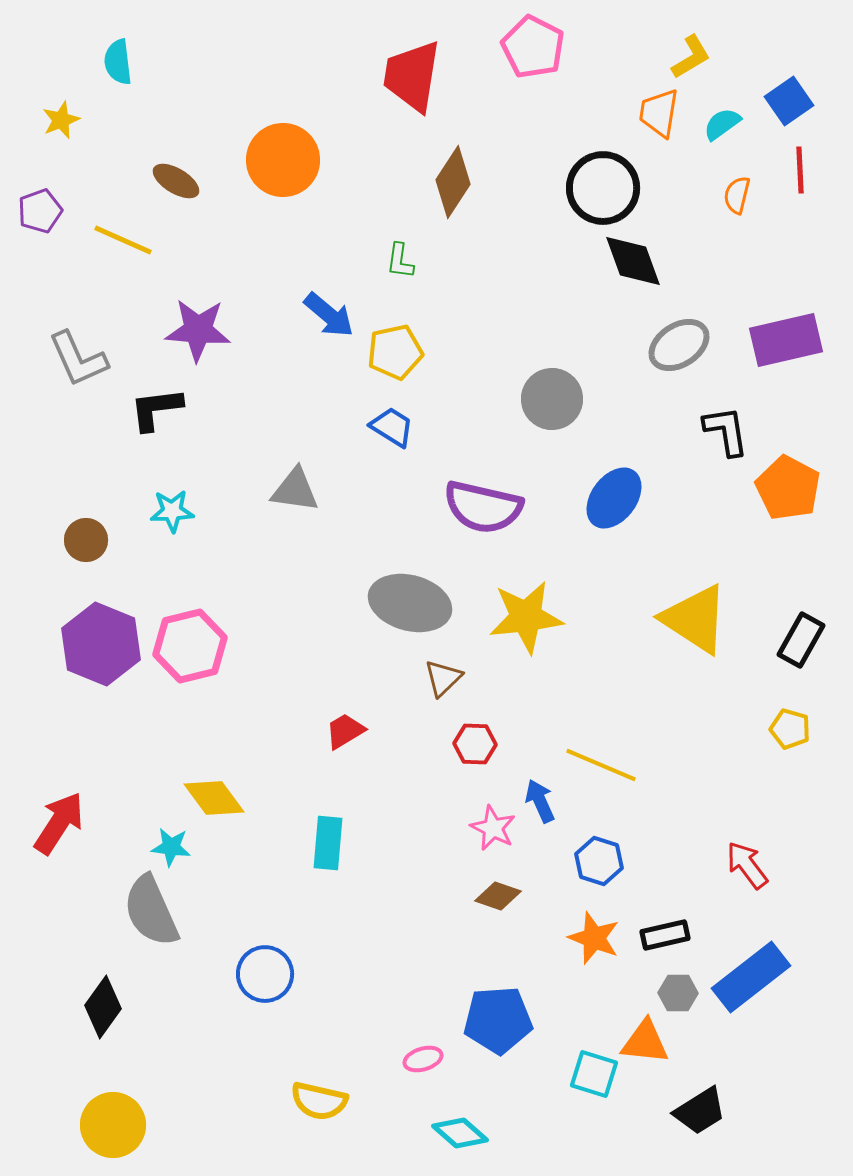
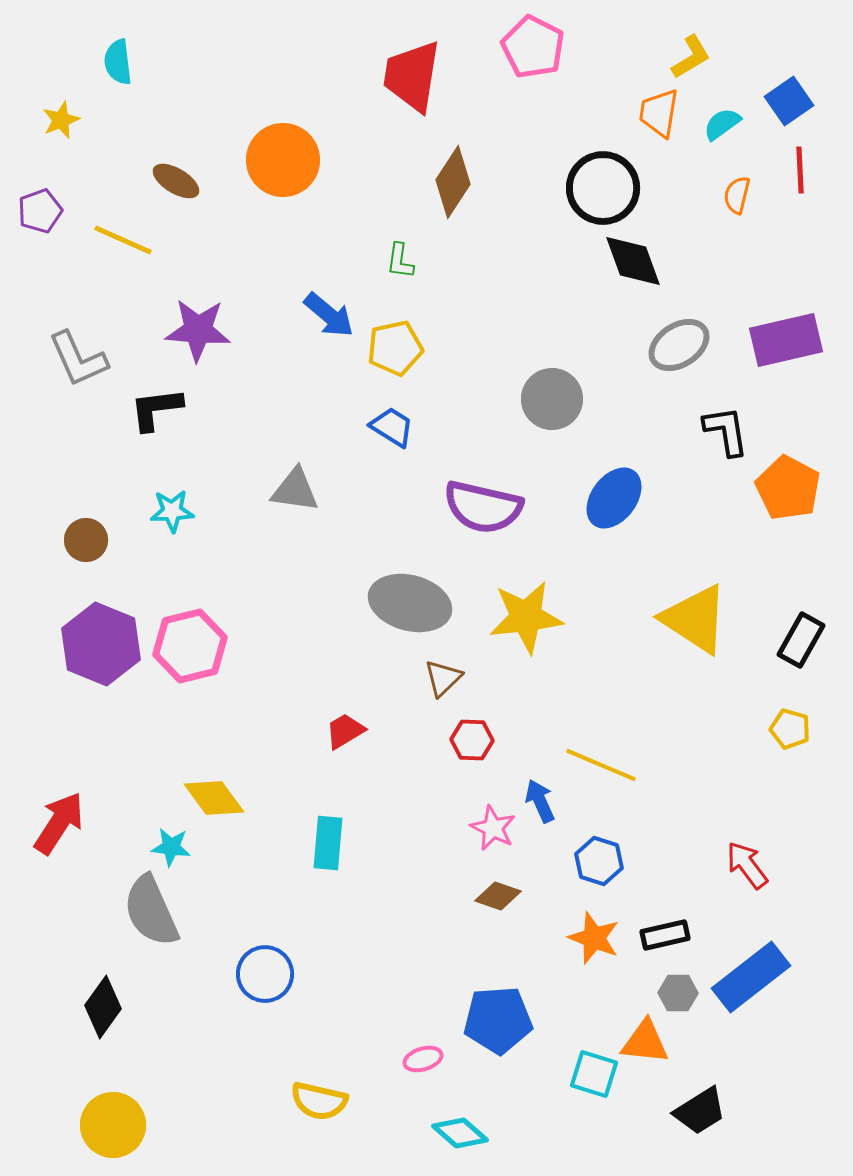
yellow pentagon at (395, 352): moved 4 px up
red hexagon at (475, 744): moved 3 px left, 4 px up
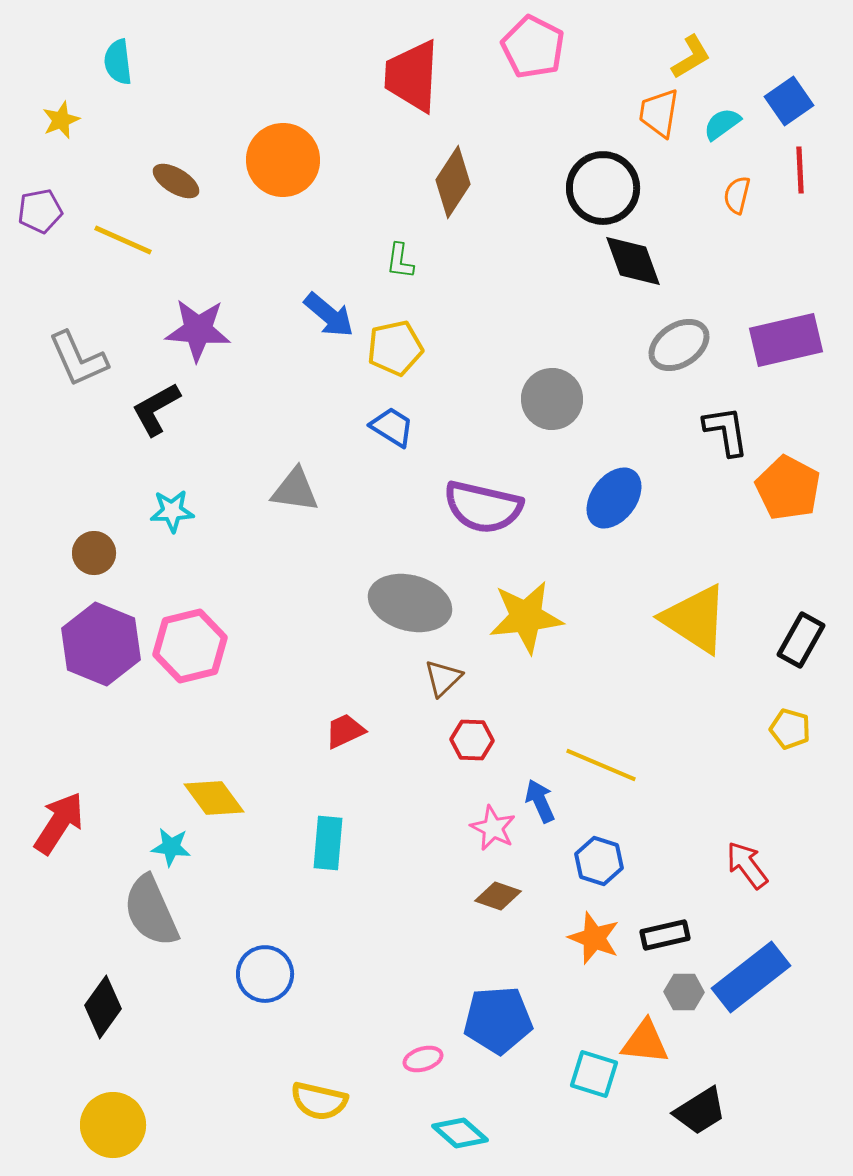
red trapezoid at (412, 76): rotated 6 degrees counterclockwise
purple pentagon at (40, 211): rotated 9 degrees clockwise
black L-shape at (156, 409): rotated 22 degrees counterclockwise
brown circle at (86, 540): moved 8 px right, 13 px down
red trapezoid at (345, 731): rotated 6 degrees clockwise
gray hexagon at (678, 993): moved 6 px right, 1 px up
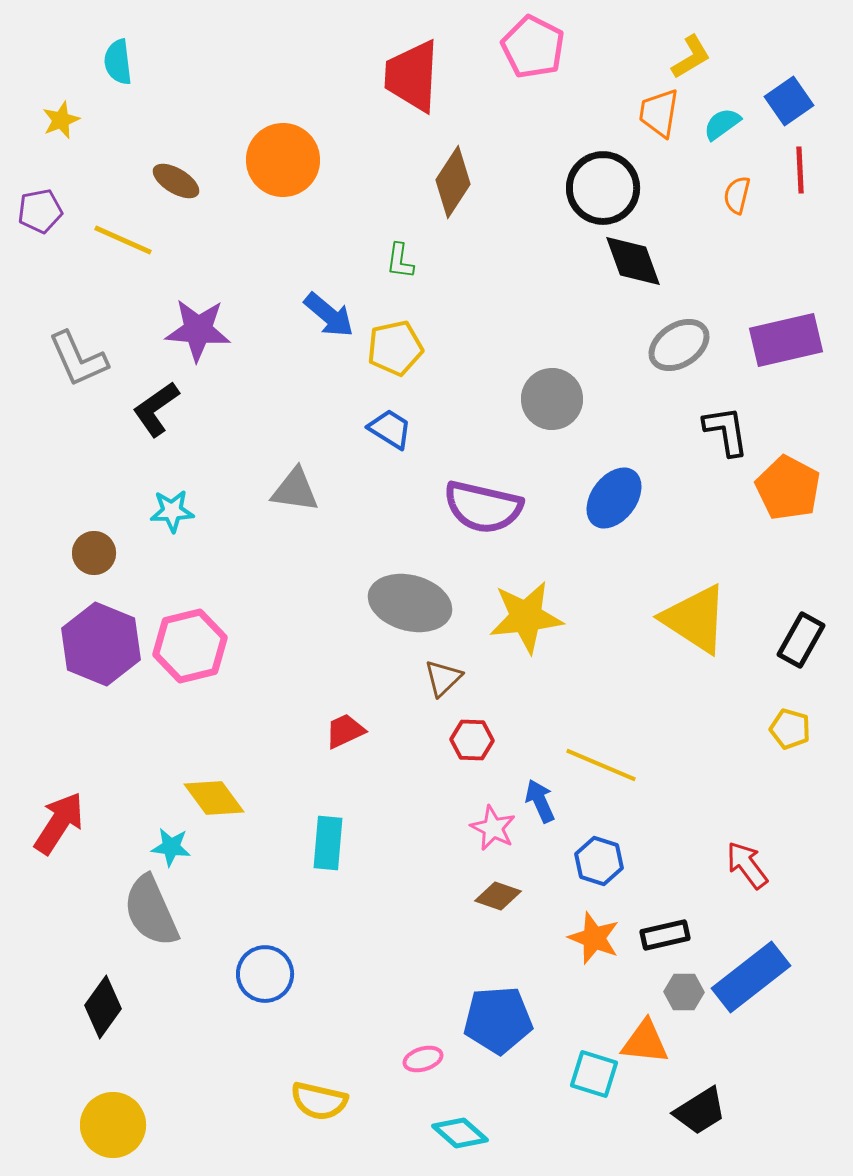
black L-shape at (156, 409): rotated 6 degrees counterclockwise
blue trapezoid at (392, 427): moved 2 px left, 2 px down
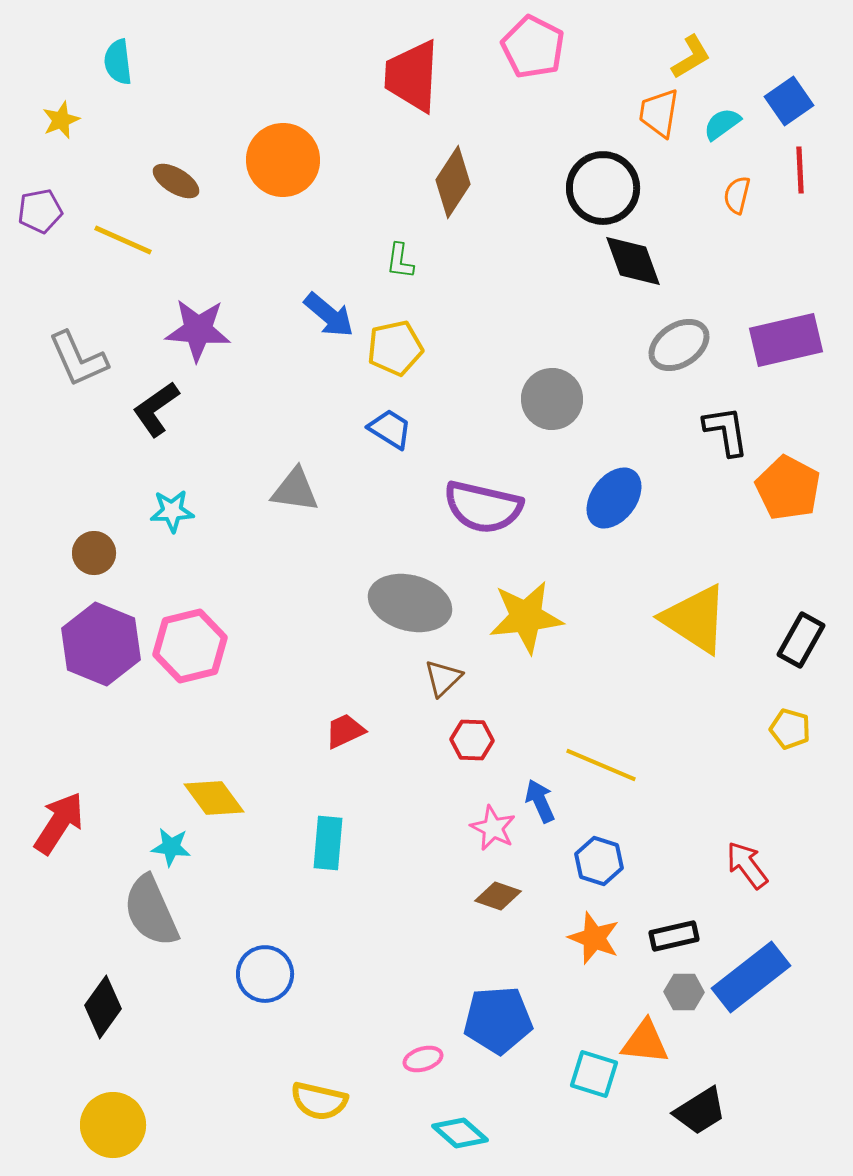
black rectangle at (665, 935): moved 9 px right, 1 px down
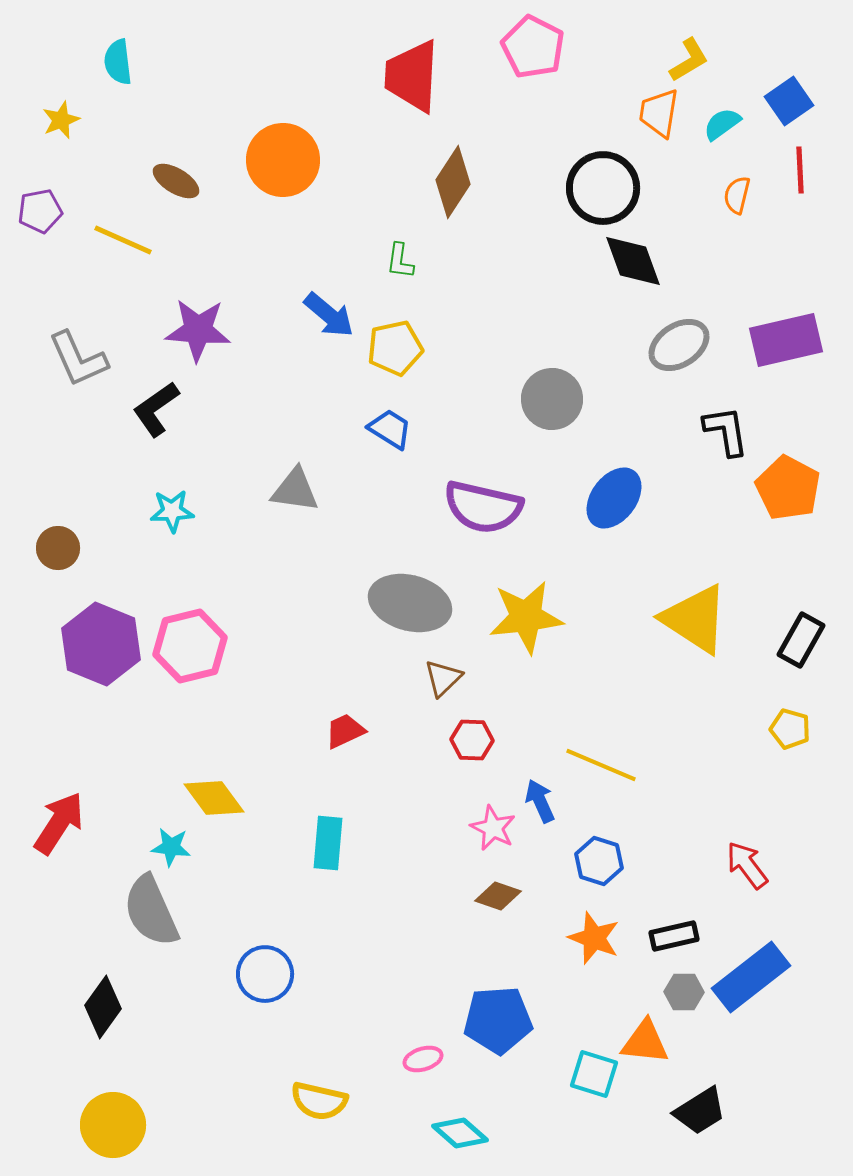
yellow L-shape at (691, 57): moved 2 px left, 3 px down
brown circle at (94, 553): moved 36 px left, 5 px up
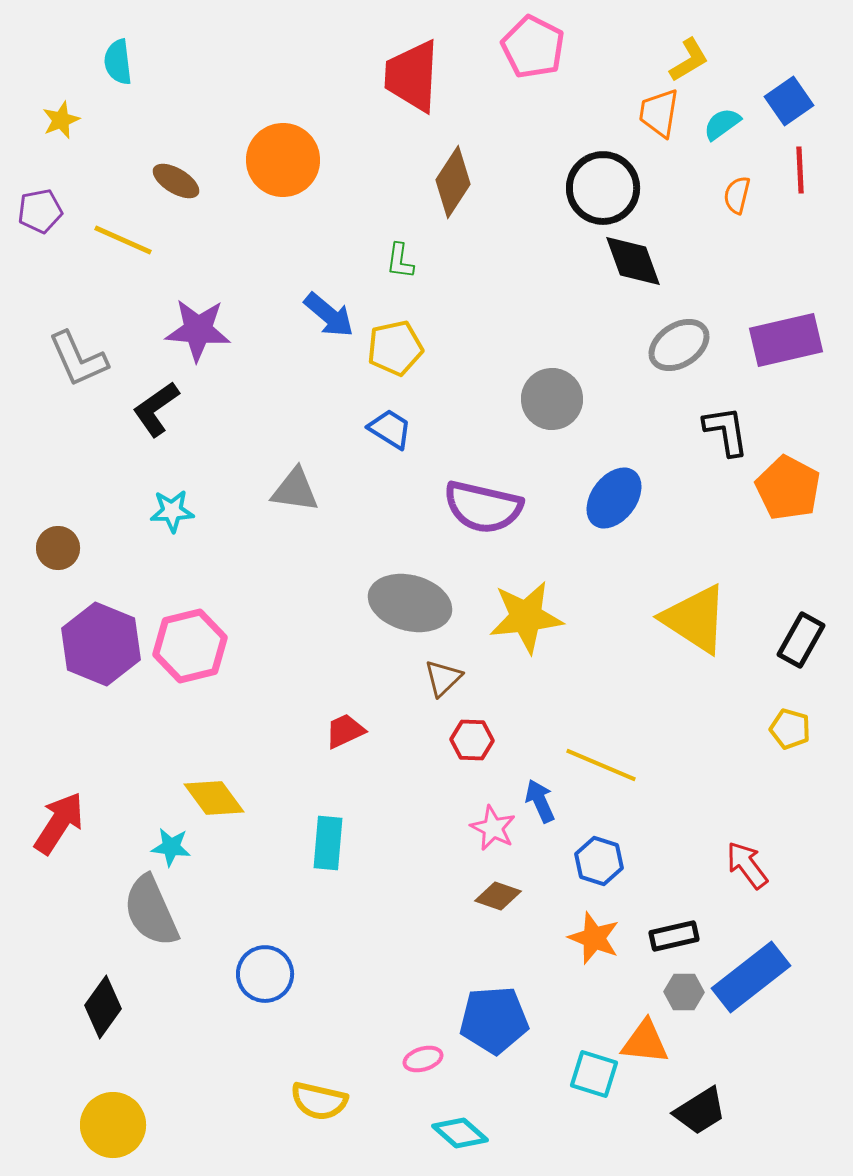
blue pentagon at (498, 1020): moved 4 px left
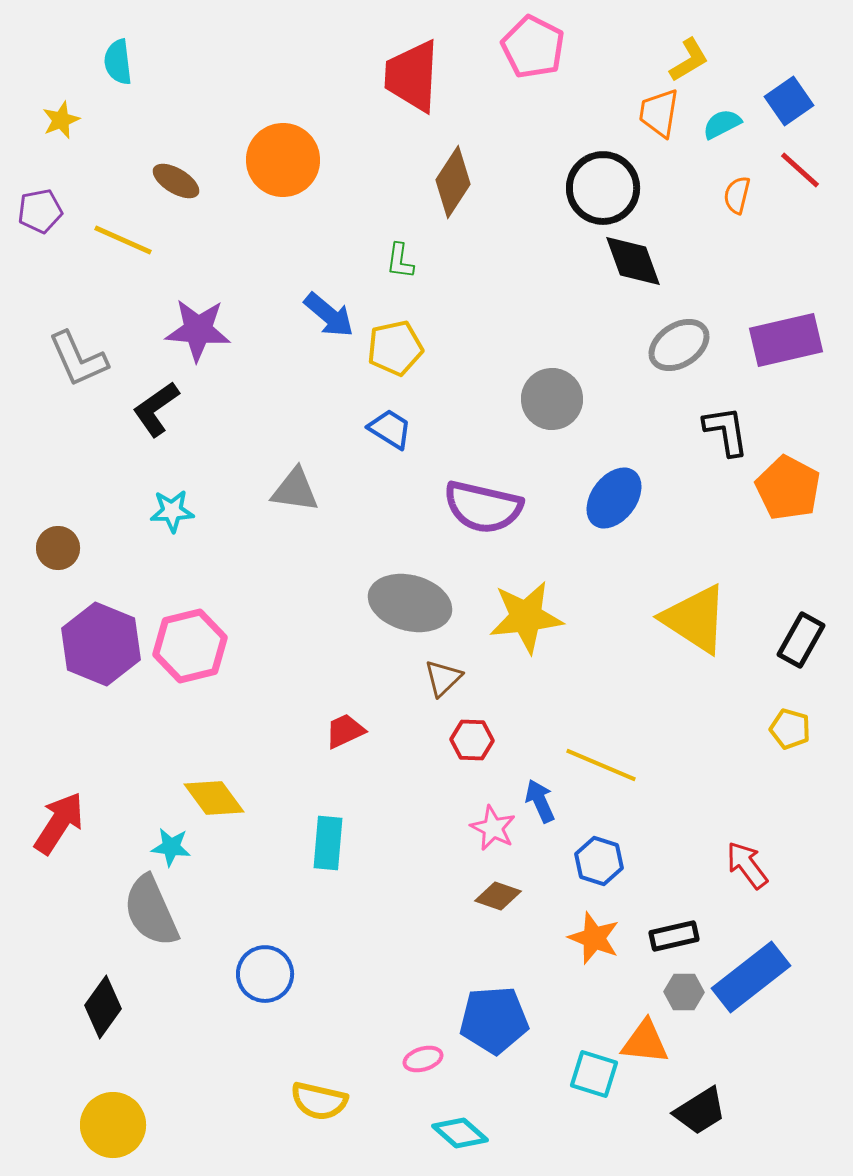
cyan semicircle at (722, 124): rotated 9 degrees clockwise
red line at (800, 170): rotated 45 degrees counterclockwise
